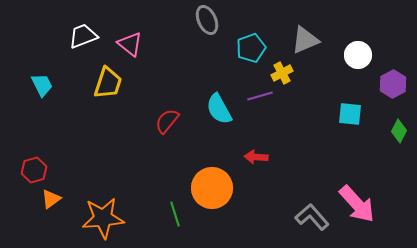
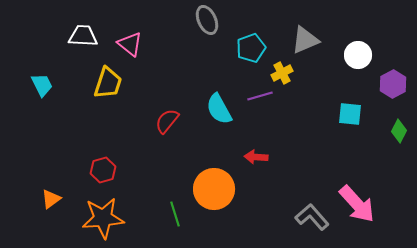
white trapezoid: rotated 24 degrees clockwise
red hexagon: moved 69 px right
orange circle: moved 2 px right, 1 px down
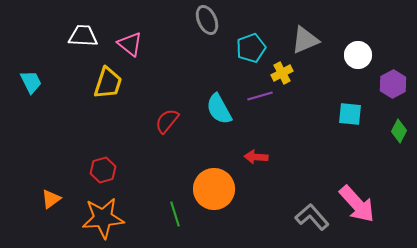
cyan trapezoid: moved 11 px left, 3 px up
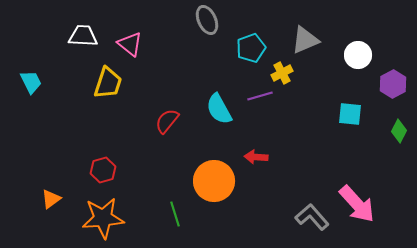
orange circle: moved 8 px up
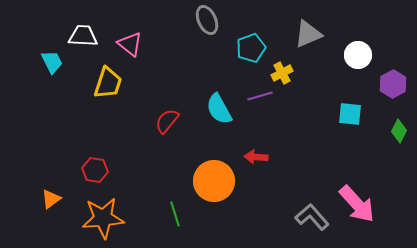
gray triangle: moved 3 px right, 6 px up
cyan trapezoid: moved 21 px right, 20 px up
red hexagon: moved 8 px left; rotated 25 degrees clockwise
